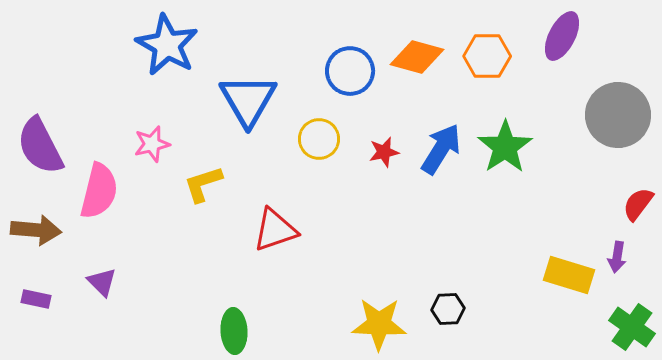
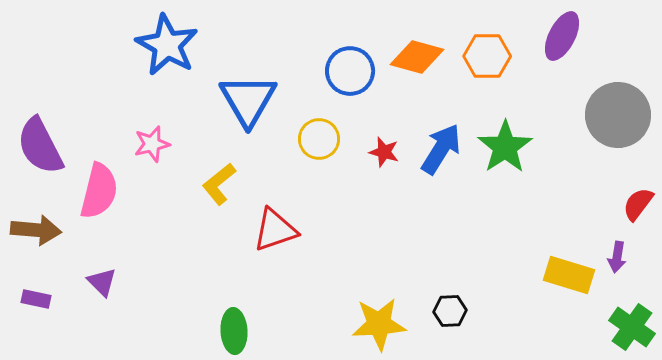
red star: rotated 28 degrees clockwise
yellow L-shape: moved 16 px right; rotated 21 degrees counterclockwise
black hexagon: moved 2 px right, 2 px down
yellow star: rotated 6 degrees counterclockwise
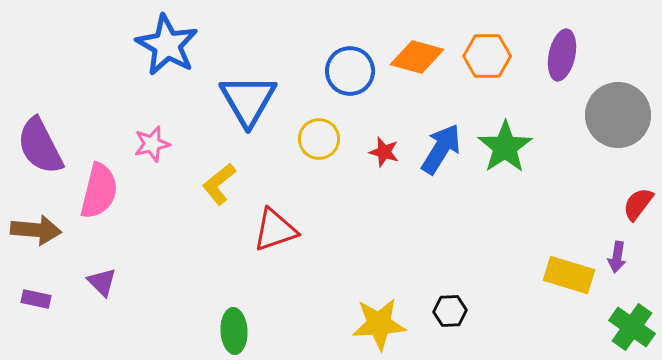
purple ellipse: moved 19 px down; rotated 15 degrees counterclockwise
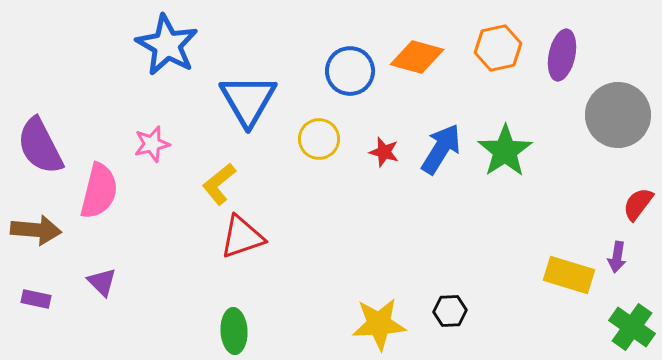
orange hexagon: moved 11 px right, 8 px up; rotated 12 degrees counterclockwise
green star: moved 4 px down
red triangle: moved 33 px left, 7 px down
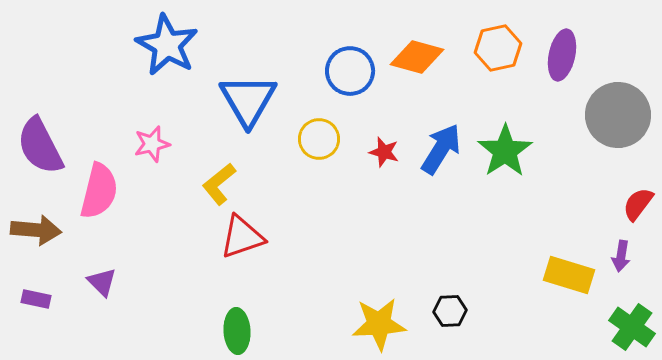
purple arrow: moved 4 px right, 1 px up
green ellipse: moved 3 px right
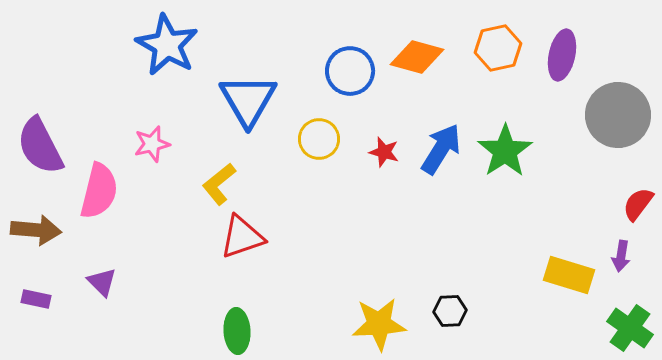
green cross: moved 2 px left, 1 px down
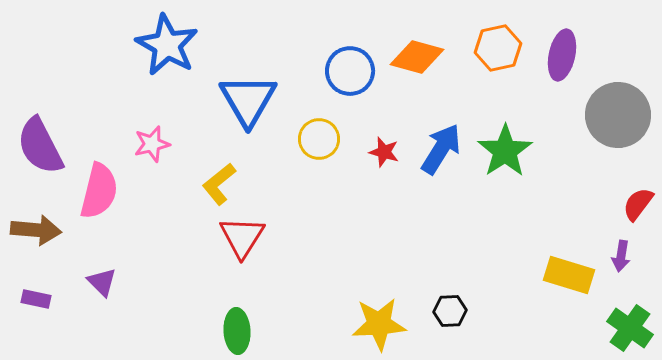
red triangle: rotated 39 degrees counterclockwise
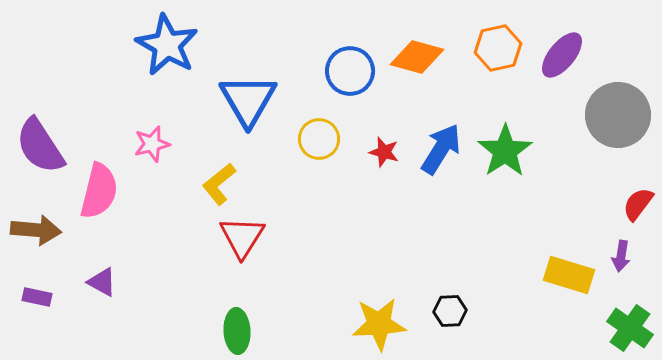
purple ellipse: rotated 27 degrees clockwise
purple semicircle: rotated 6 degrees counterclockwise
purple triangle: rotated 16 degrees counterclockwise
purple rectangle: moved 1 px right, 2 px up
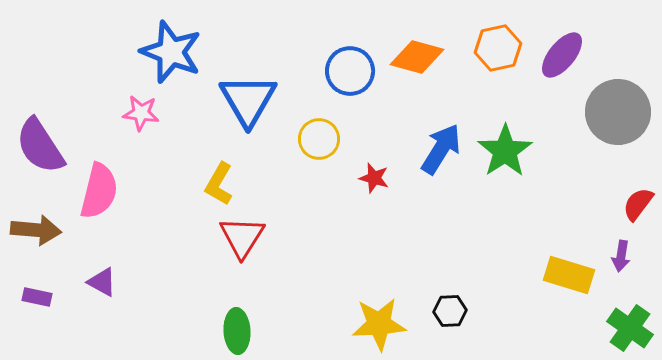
blue star: moved 4 px right, 7 px down; rotated 8 degrees counterclockwise
gray circle: moved 3 px up
pink star: moved 11 px left, 31 px up; rotated 21 degrees clockwise
red star: moved 10 px left, 26 px down
yellow L-shape: rotated 21 degrees counterclockwise
